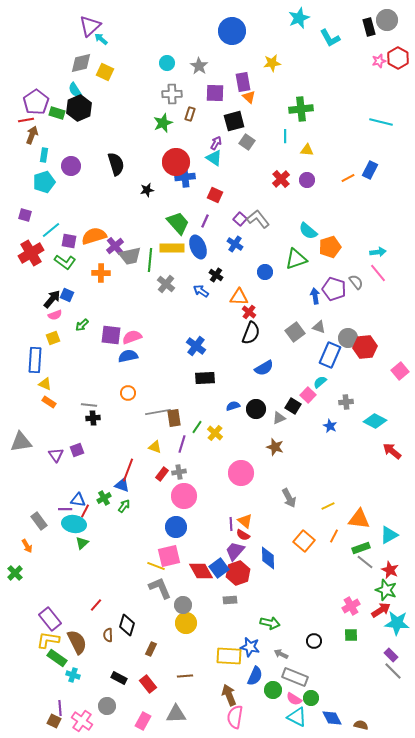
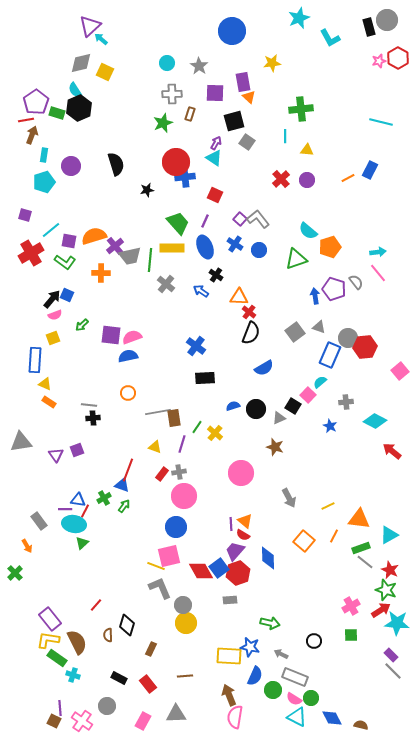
blue ellipse at (198, 247): moved 7 px right
blue circle at (265, 272): moved 6 px left, 22 px up
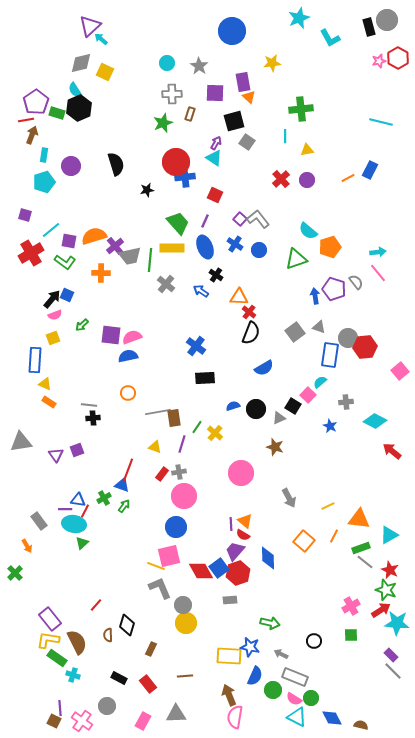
yellow triangle at (307, 150): rotated 16 degrees counterclockwise
blue rectangle at (330, 355): rotated 15 degrees counterclockwise
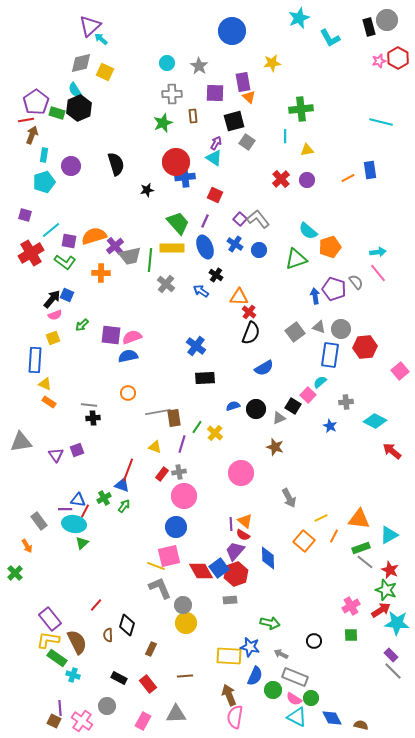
brown rectangle at (190, 114): moved 3 px right, 2 px down; rotated 24 degrees counterclockwise
blue rectangle at (370, 170): rotated 36 degrees counterclockwise
gray circle at (348, 338): moved 7 px left, 9 px up
yellow line at (328, 506): moved 7 px left, 12 px down
red hexagon at (238, 573): moved 2 px left, 1 px down
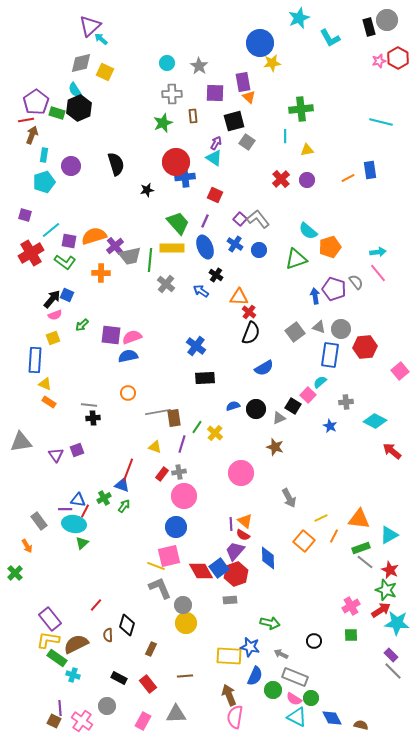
blue circle at (232, 31): moved 28 px right, 12 px down
brown semicircle at (77, 642): moved 1 px left, 2 px down; rotated 90 degrees counterclockwise
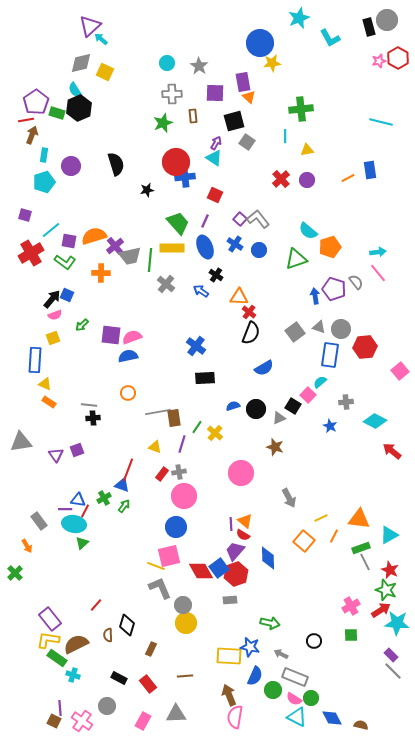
gray line at (365, 562): rotated 24 degrees clockwise
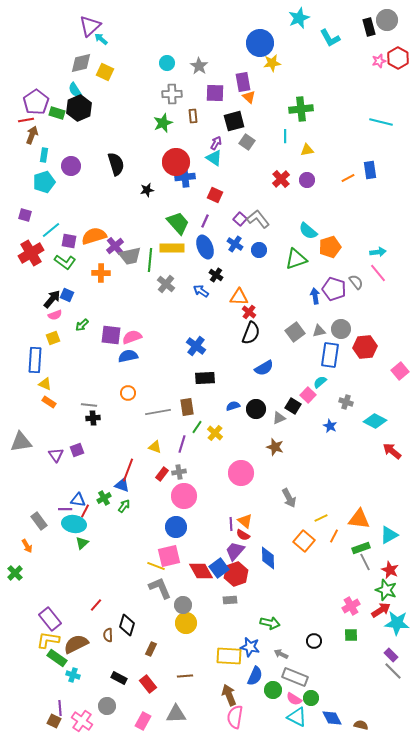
gray triangle at (319, 327): moved 4 px down; rotated 32 degrees counterclockwise
gray cross at (346, 402): rotated 24 degrees clockwise
brown rectangle at (174, 418): moved 13 px right, 11 px up
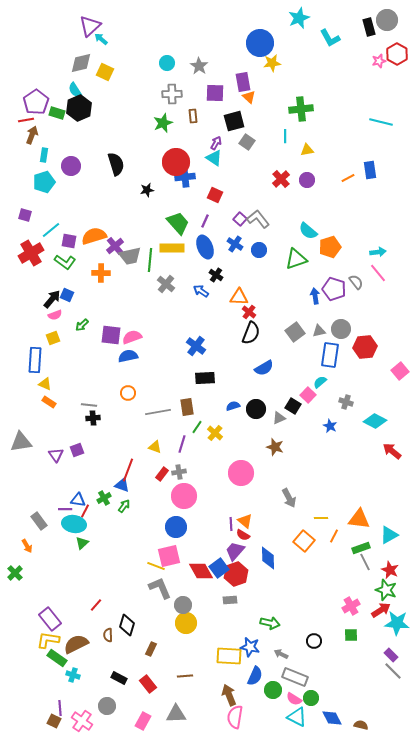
red hexagon at (398, 58): moved 1 px left, 4 px up
yellow line at (321, 518): rotated 24 degrees clockwise
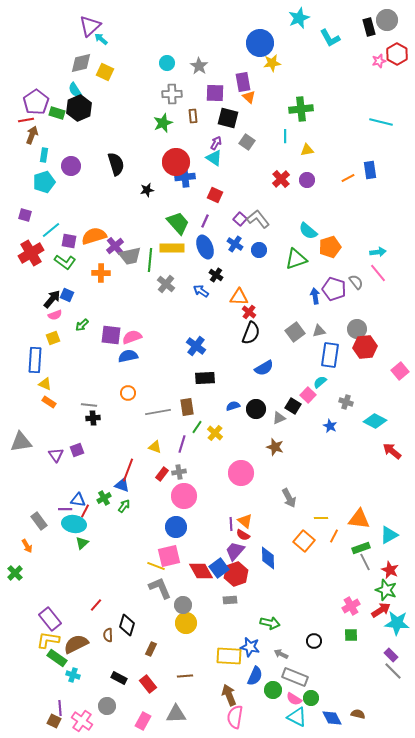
black square at (234, 121): moved 6 px left, 3 px up; rotated 30 degrees clockwise
gray circle at (341, 329): moved 16 px right
brown semicircle at (361, 725): moved 3 px left, 11 px up
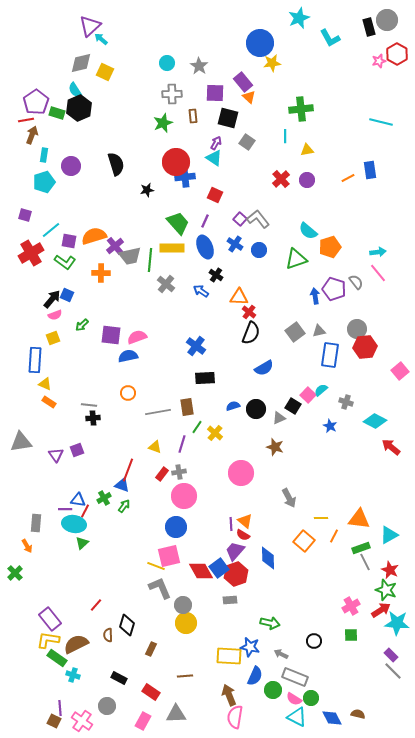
purple rectangle at (243, 82): rotated 30 degrees counterclockwise
pink semicircle at (132, 337): moved 5 px right
cyan semicircle at (320, 382): moved 1 px right, 8 px down
red arrow at (392, 451): moved 1 px left, 4 px up
gray rectangle at (39, 521): moved 3 px left, 2 px down; rotated 42 degrees clockwise
red rectangle at (148, 684): moved 3 px right, 8 px down; rotated 18 degrees counterclockwise
